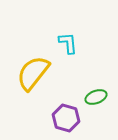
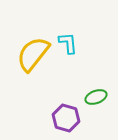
yellow semicircle: moved 19 px up
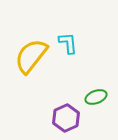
yellow semicircle: moved 2 px left, 2 px down
purple hexagon: rotated 20 degrees clockwise
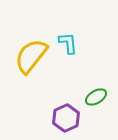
green ellipse: rotated 10 degrees counterclockwise
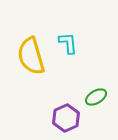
yellow semicircle: rotated 54 degrees counterclockwise
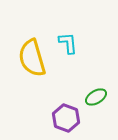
yellow semicircle: moved 1 px right, 2 px down
purple hexagon: rotated 16 degrees counterclockwise
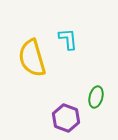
cyan L-shape: moved 4 px up
green ellipse: rotated 45 degrees counterclockwise
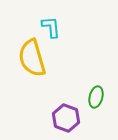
cyan L-shape: moved 17 px left, 12 px up
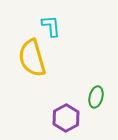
cyan L-shape: moved 1 px up
purple hexagon: rotated 12 degrees clockwise
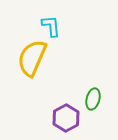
yellow semicircle: rotated 39 degrees clockwise
green ellipse: moved 3 px left, 2 px down
